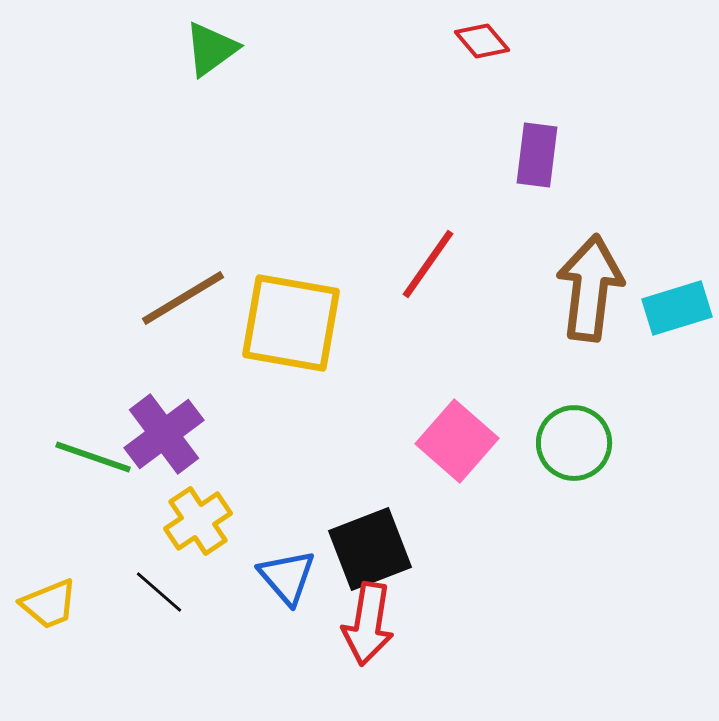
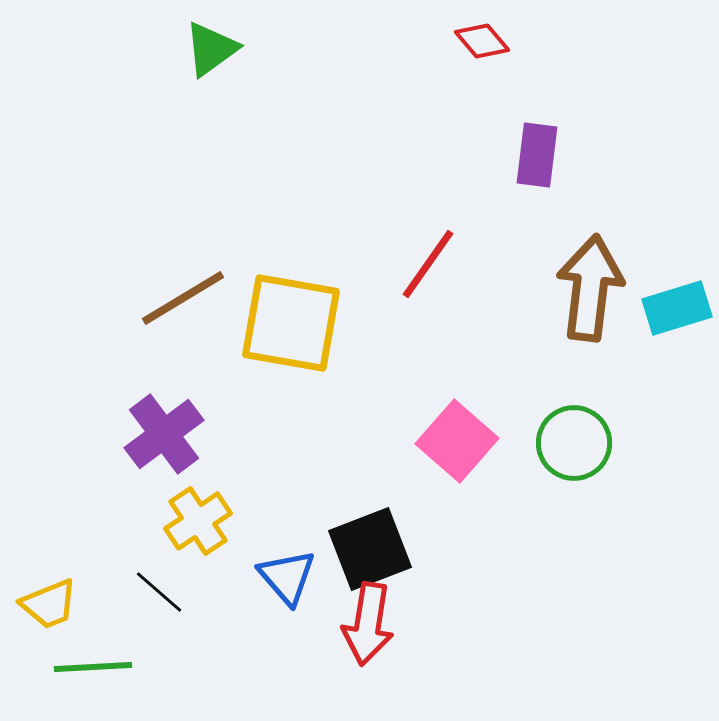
green line: moved 210 px down; rotated 22 degrees counterclockwise
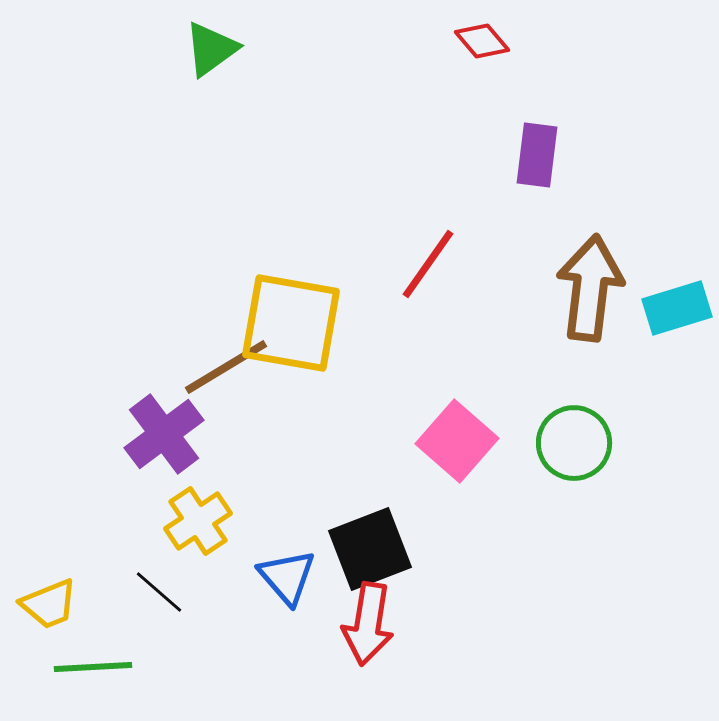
brown line: moved 43 px right, 69 px down
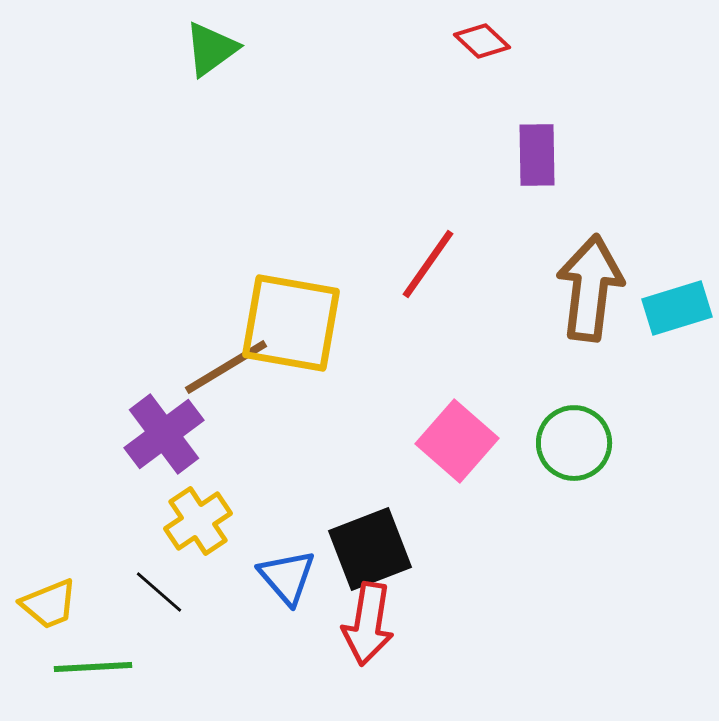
red diamond: rotated 6 degrees counterclockwise
purple rectangle: rotated 8 degrees counterclockwise
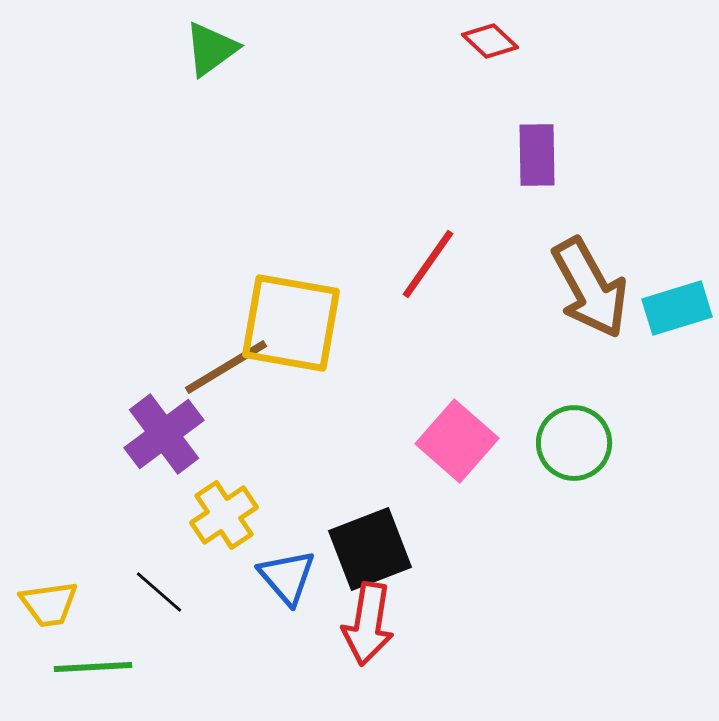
red diamond: moved 8 px right
brown arrow: rotated 144 degrees clockwise
yellow cross: moved 26 px right, 6 px up
yellow trapezoid: rotated 14 degrees clockwise
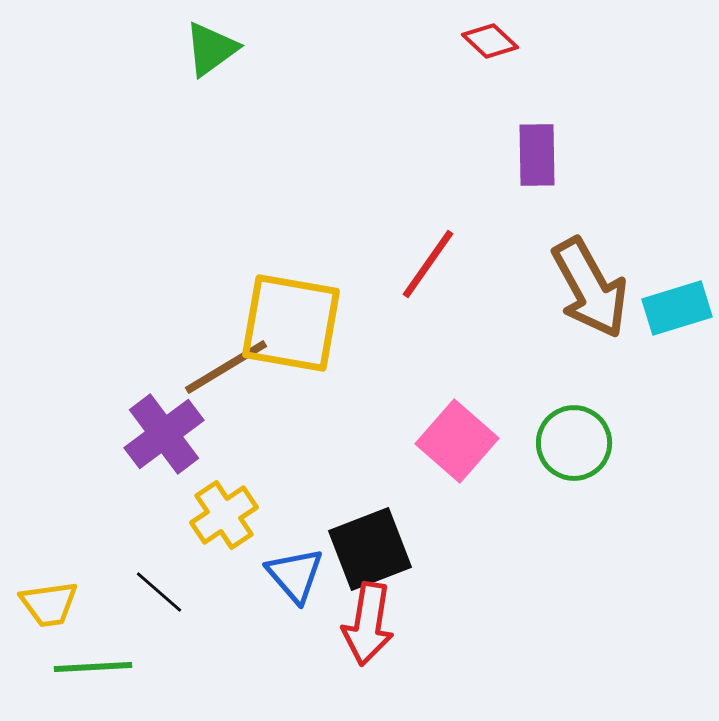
blue triangle: moved 8 px right, 2 px up
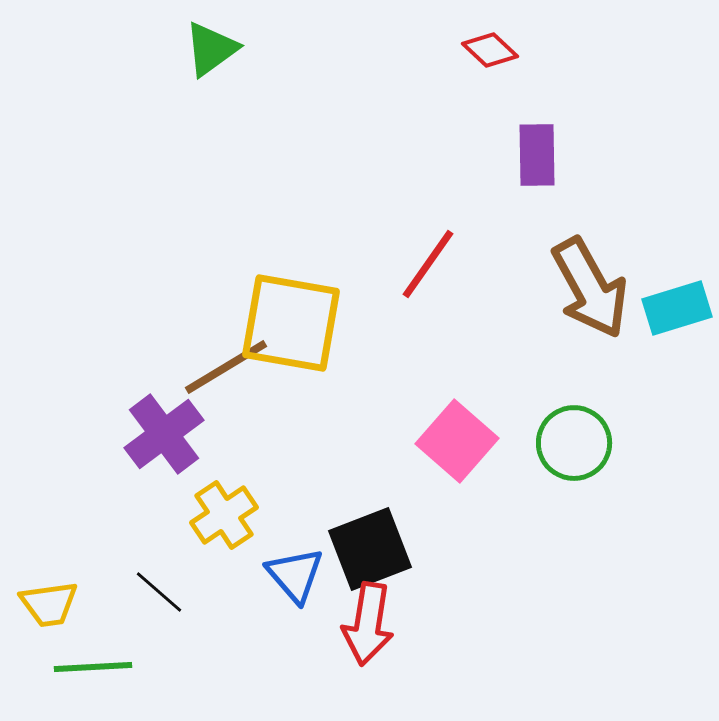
red diamond: moved 9 px down
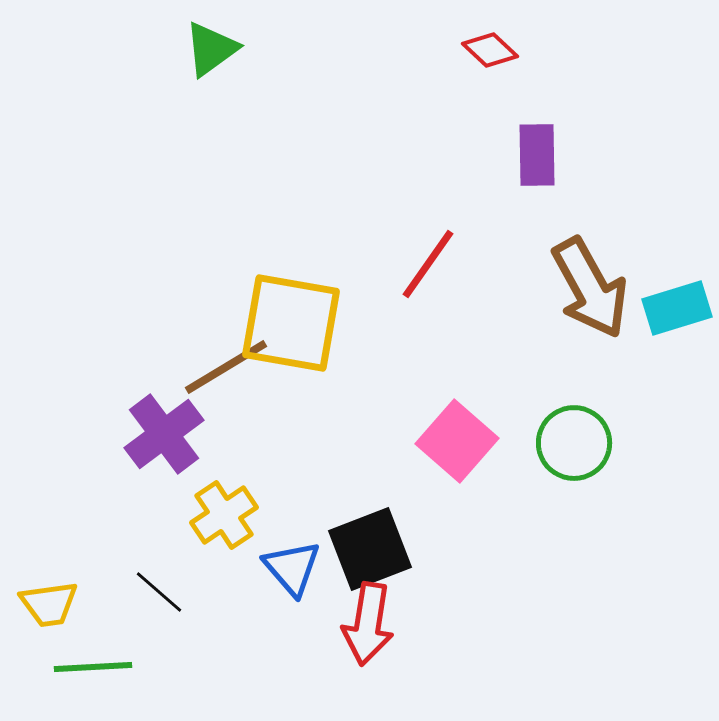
blue triangle: moved 3 px left, 7 px up
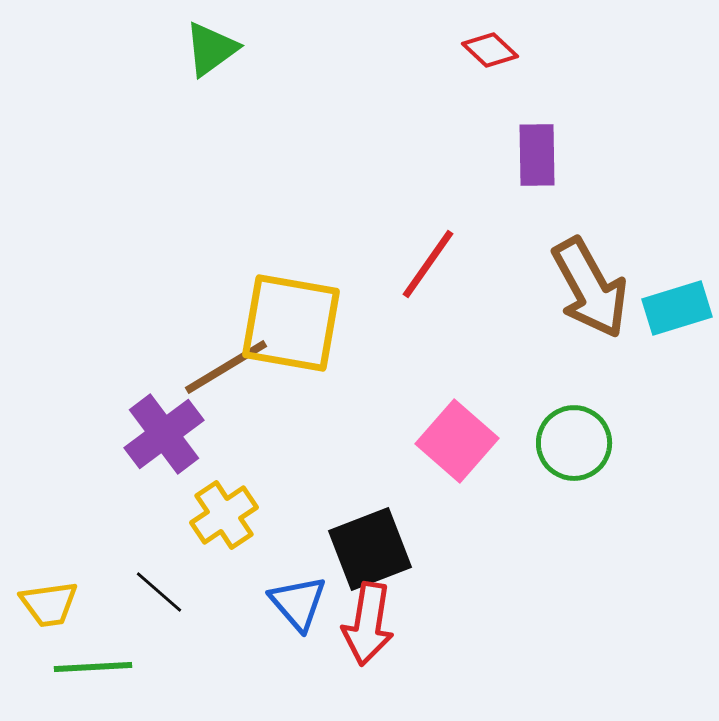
blue triangle: moved 6 px right, 35 px down
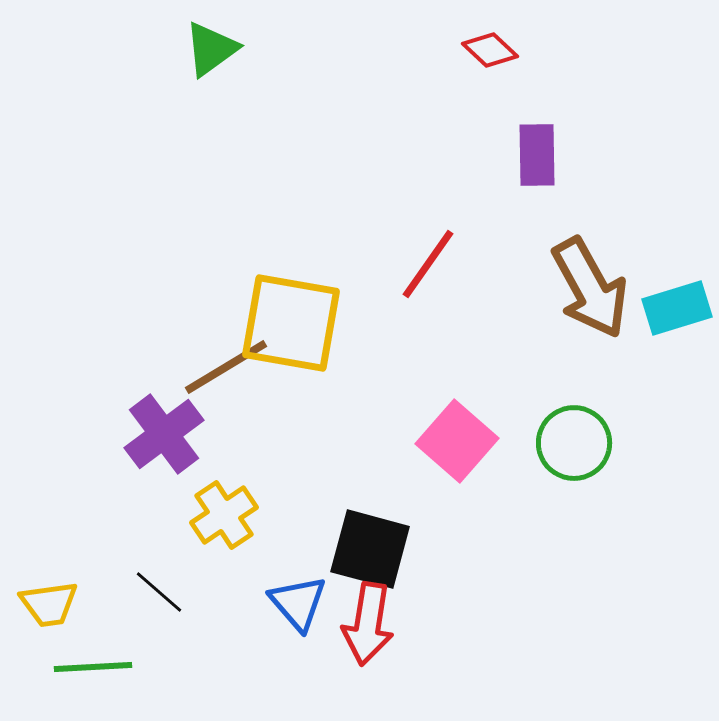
black square: rotated 36 degrees clockwise
